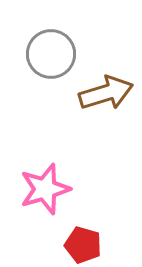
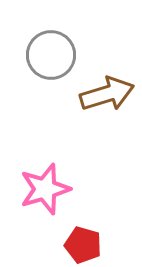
gray circle: moved 1 px down
brown arrow: moved 1 px right, 1 px down
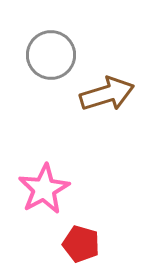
pink star: moved 1 px left; rotated 12 degrees counterclockwise
red pentagon: moved 2 px left, 1 px up
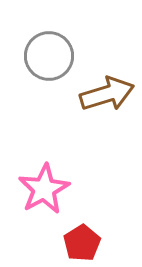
gray circle: moved 2 px left, 1 px down
red pentagon: moved 1 px right, 1 px up; rotated 24 degrees clockwise
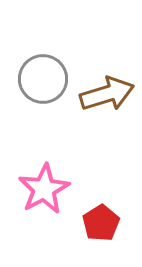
gray circle: moved 6 px left, 23 px down
red pentagon: moved 19 px right, 20 px up
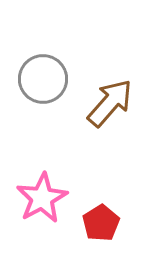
brown arrow: moved 3 px right, 9 px down; rotated 32 degrees counterclockwise
pink star: moved 2 px left, 9 px down
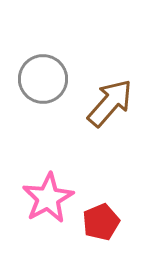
pink star: moved 6 px right
red pentagon: moved 1 px up; rotated 9 degrees clockwise
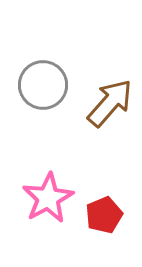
gray circle: moved 6 px down
red pentagon: moved 3 px right, 7 px up
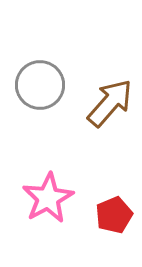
gray circle: moved 3 px left
red pentagon: moved 10 px right
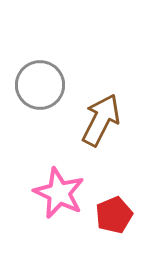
brown arrow: moved 9 px left, 17 px down; rotated 14 degrees counterclockwise
pink star: moved 11 px right, 5 px up; rotated 18 degrees counterclockwise
